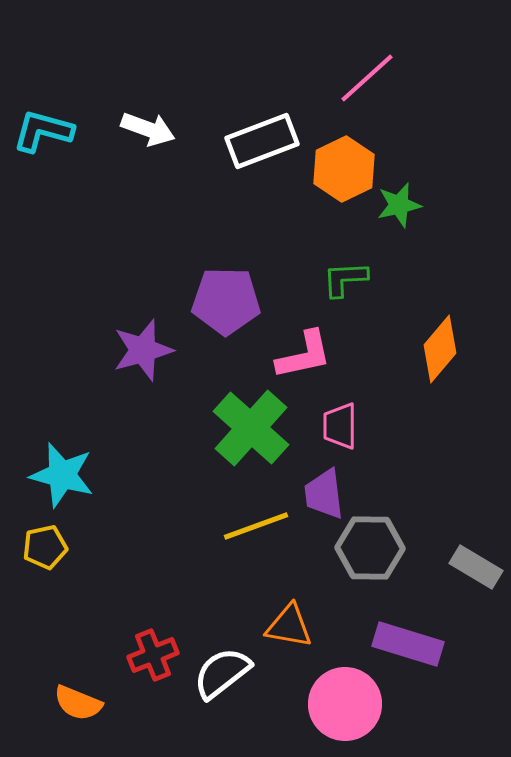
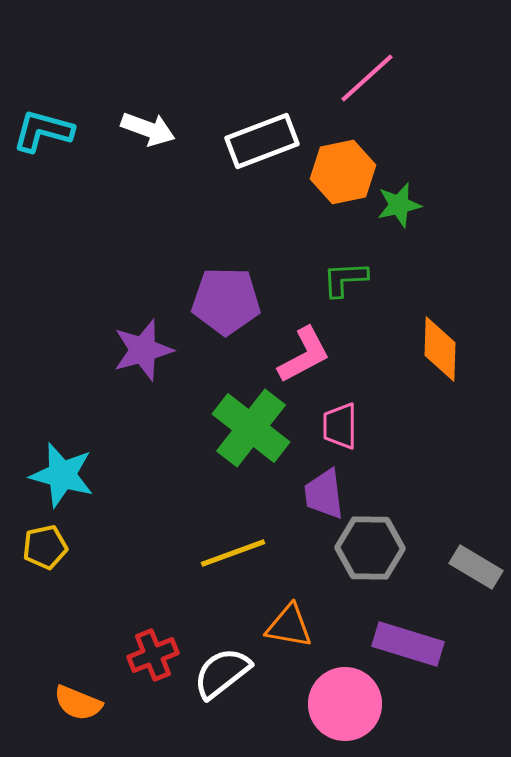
orange hexagon: moved 1 px left, 3 px down; rotated 14 degrees clockwise
orange diamond: rotated 38 degrees counterclockwise
pink L-shape: rotated 16 degrees counterclockwise
green cross: rotated 4 degrees counterclockwise
yellow line: moved 23 px left, 27 px down
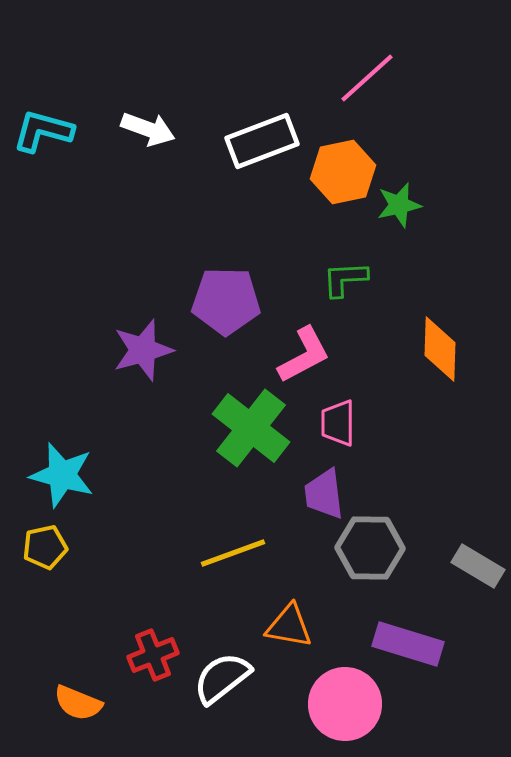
pink trapezoid: moved 2 px left, 3 px up
gray rectangle: moved 2 px right, 1 px up
white semicircle: moved 5 px down
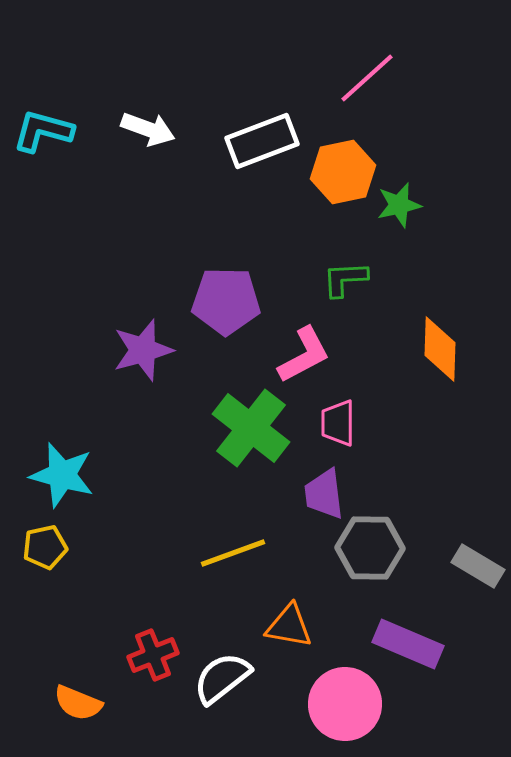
purple rectangle: rotated 6 degrees clockwise
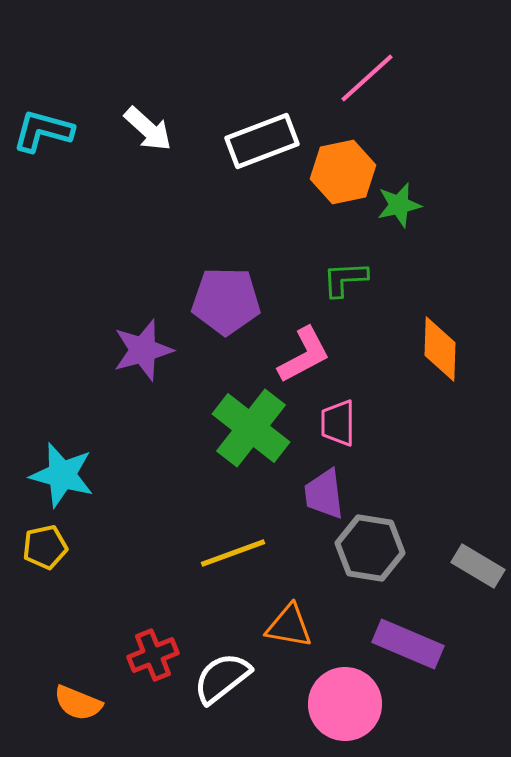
white arrow: rotated 22 degrees clockwise
gray hexagon: rotated 8 degrees clockwise
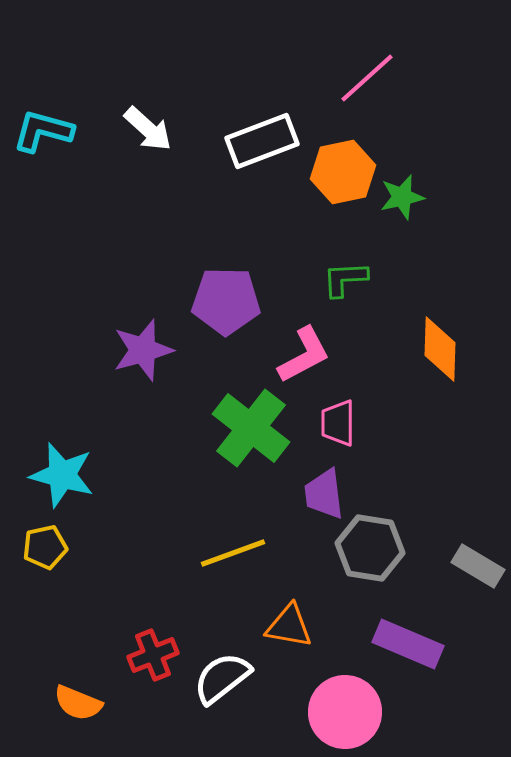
green star: moved 3 px right, 8 px up
pink circle: moved 8 px down
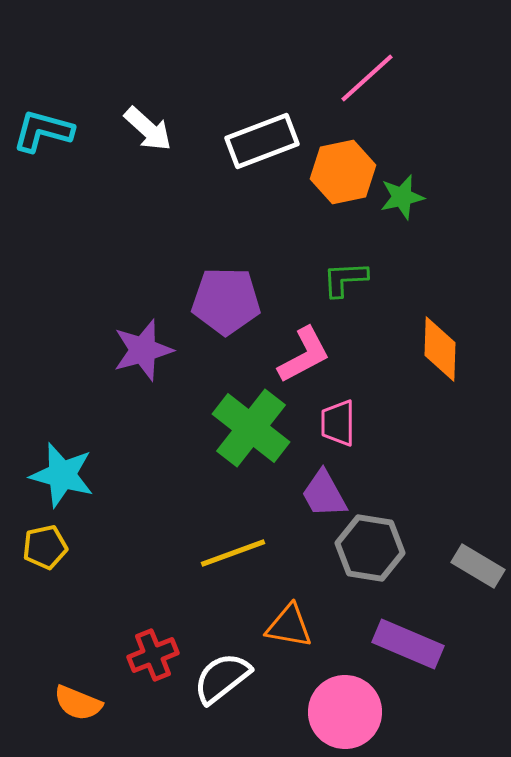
purple trapezoid: rotated 22 degrees counterclockwise
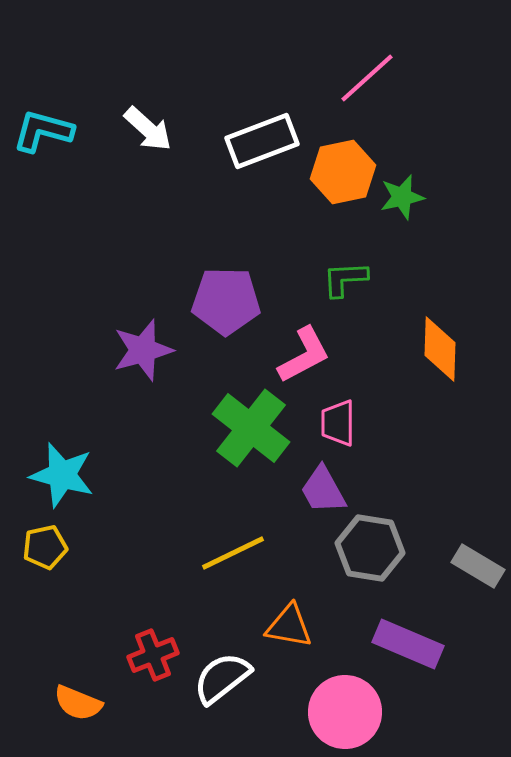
purple trapezoid: moved 1 px left, 4 px up
yellow line: rotated 6 degrees counterclockwise
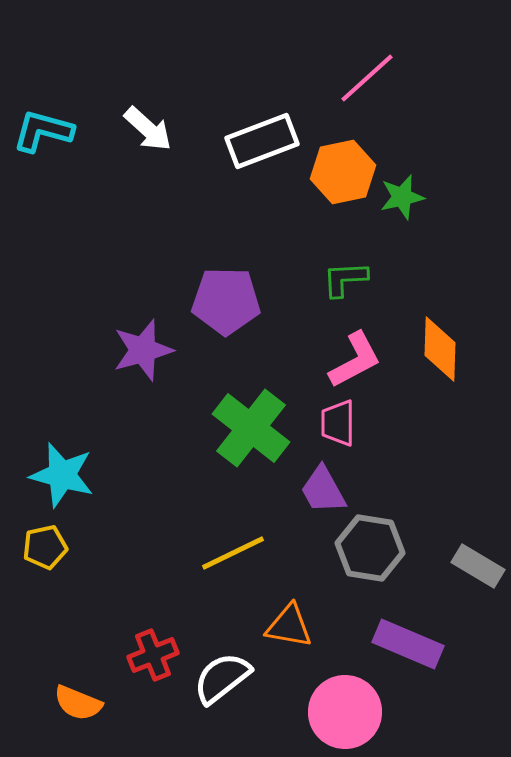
pink L-shape: moved 51 px right, 5 px down
